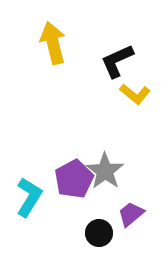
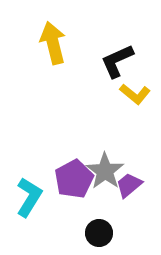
purple trapezoid: moved 2 px left, 29 px up
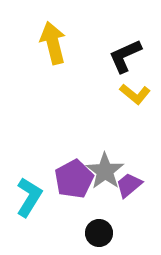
black L-shape: moved 8 px right, 5 px up
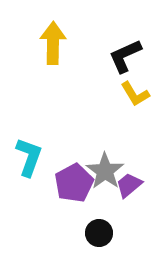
yellow arrow: rotated 15 degrees clockwise
yellow L-shape: rotated 20 degrees clockwise
purple pentagon: moved 4 px down
cyan L-shape: moved 40 px up; rotated 12 degrees counterclockwise
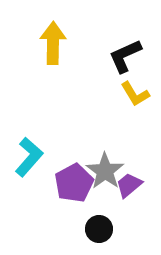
cyan L-shape: rotated 21 degrees clockwise
black circle: moved 4 px up
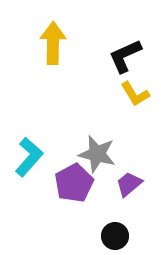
gray star: moved 8 px left, 17 px up; rotated 21 degrees counterclockwise
purple trapezoid: moved 1 px up
black circle: moved 16 px right, 7 px down
